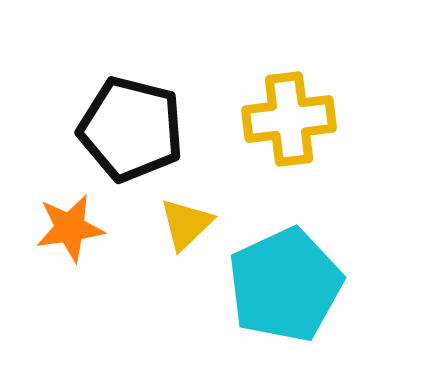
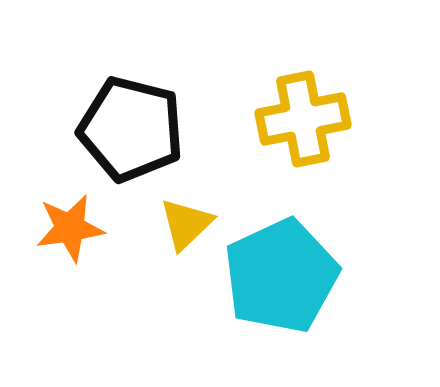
yellow cross: moved 14 px right; rotated 4 degrees counterclockwise
cyan pentagon: moved 4 px left, 9 px up
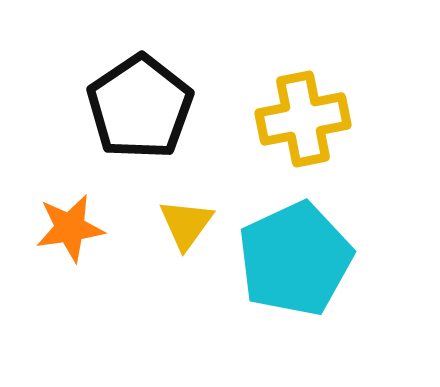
black pentagon: moved 9 px right, 22 px up; rotated 24 degrees clockwise
yellow triangle: rotated 10 degrees counterclockwise
cyan pentagon: moved 14 px right, 17 px up
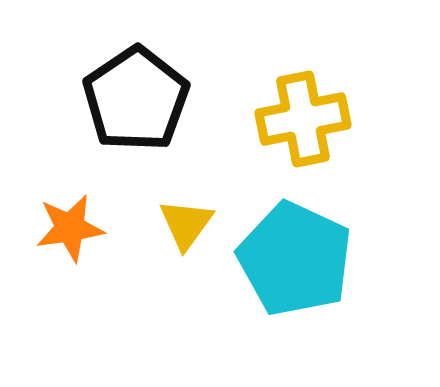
black pentagon: moved 4 px left, 8 px up
cyan pentagon: rotated 22 degrees counterclockwise
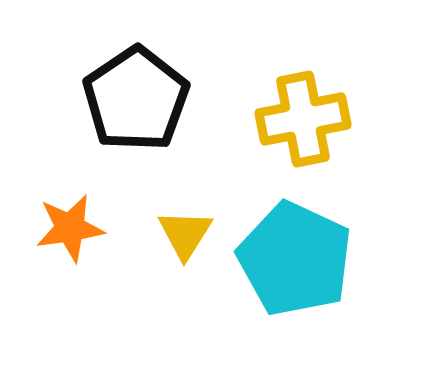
yellow triangle: moved 1 px left, 10 px down; rotated 4 degrees counterclockwise
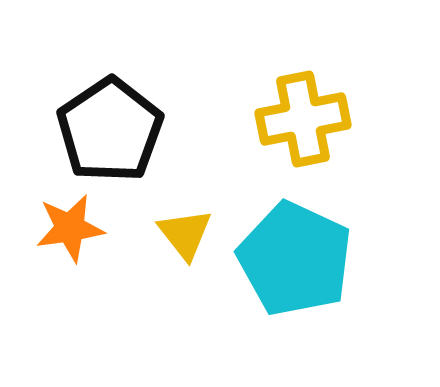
black pentagon: moved 26 px left, 31 px down
yellow triangle: rotated 10 degrees counterclockwise
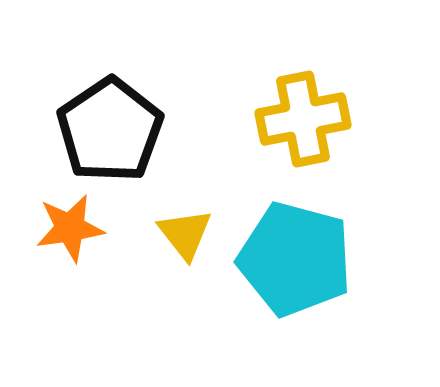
cyan pentagon: rotated 10 degrees counterclockwise
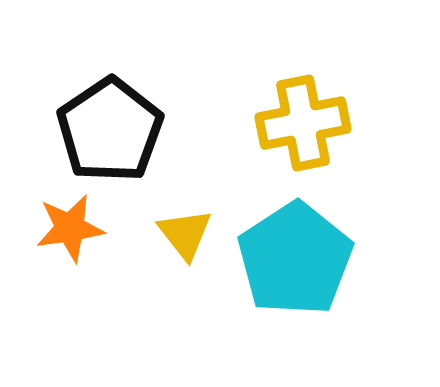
yellow cross: moved 4 px down
cyan pentagon: rotated 24 degrees clockwise
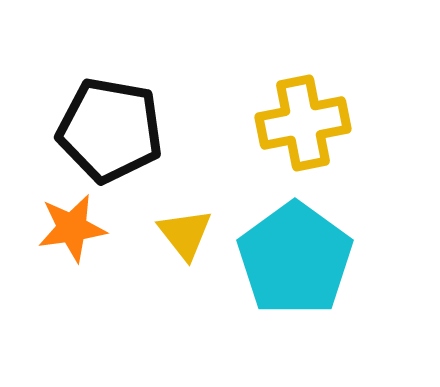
black pentagon: rotated 28 degrees counterclockwise
orange star: moved 2 px right
cyan pentagon: rotated 3 degrees counterclockwise
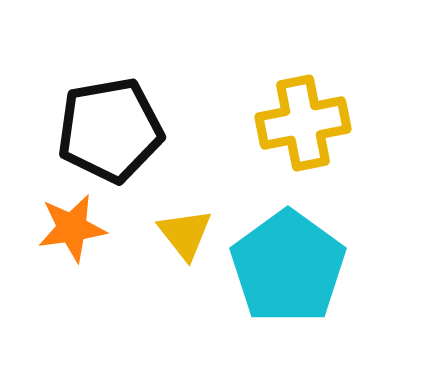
black pentagon: rotated 20 degrees counterclockwise
cyan pentagon: moved 7 px left, 8 px down
